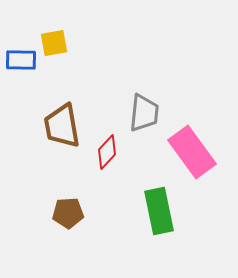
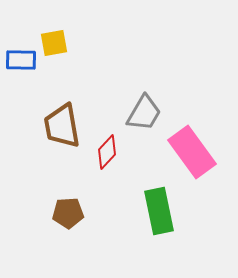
gray trapezoid: rotated 24 degrees clockwise
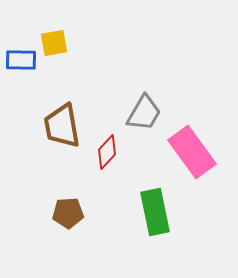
green rectangle: moved 4 px left, 1 px down
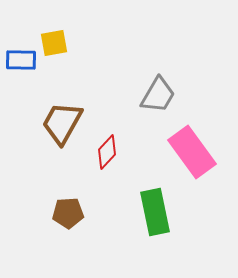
gray trapezoid: moved 14 px right, 18 px up
brown trapezoid: moved 3 px up; rotated 39 degrees clockwise
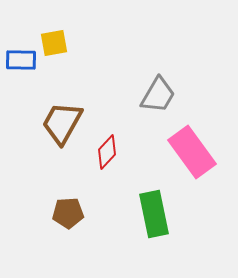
green rectangle: moved 1 px left, 2 px down
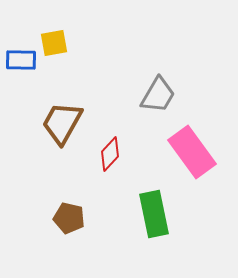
red diamond: moved 3 px right, 2 px down
brown pentagon: moved 1 px right, 5 px down; rotated 16 degrees clockwise
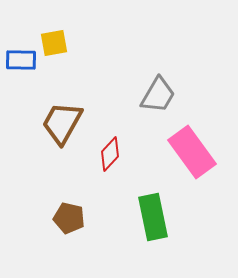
green rectangle: moved 1 px left, 3 px down
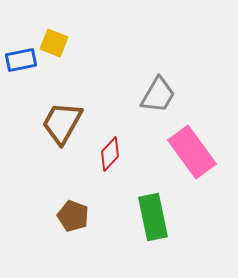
yellow square: rotated 32 degrees clockwise
blue rectangle: rotated 12 degrees counterclockwise
brown pentagon: moved 4 px right, 2 px up; rotated 8 degrees clockwise
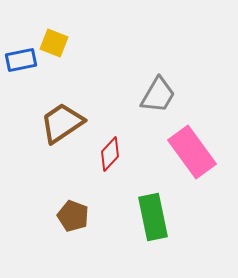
brown trapezoid: rotated 27 degrees clockwise
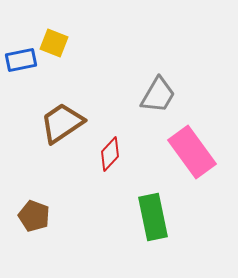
brown pentagon: moved 39 px left
